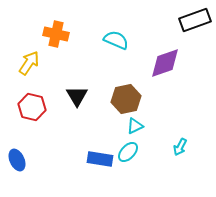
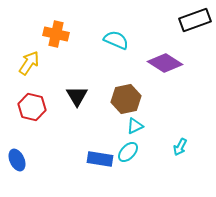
purple diamond: rotated 52 degrees clockwise
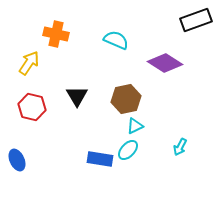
black rectangle: moved 1 px right
cyan ellipse: moved 2 px up
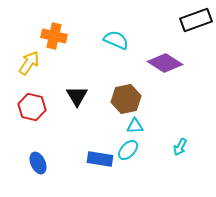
orange cross: moved 2 px left, 2 px down
cyan triangle: rotated 24 degrees clockwise
blue ellipse: moved 21 px right, 3 px down
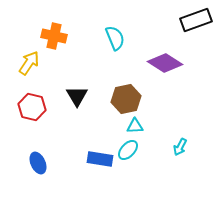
cyan semicircle: moved 1 px left, 2 px up; rotated 45 degrees clockwise
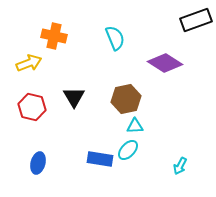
yellow arrow: rotated 35 degrees clockwise
black triangle: moved 3 px left, 1 px down
cyan arrow: moved 19 px down
blue ellipse: rotated 40 degrees clockwise
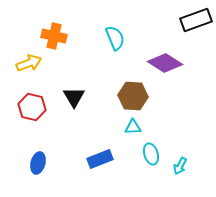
brown hexagon: moved 7 px right, 3 px up; rotated 16 degrees clockwise
cyan triangle: moved 2 px left, 1 px down
cyan ellipse: moved 23 px right, 4 px down; rotated 60 degrees counterclockwise
blue rectangle: rotated 30 degrees counterclockwise
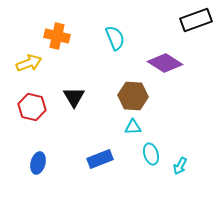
orange cross: moved 3 px right
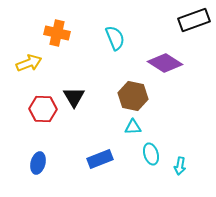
black rectangle: moved 2 px left
orange cross: moved 3 px up
brown hexagon: rotated 8 degrees clockwise
red hexagon: moved 11 px right, 2 px down; rotated 12 degrees counterclockwise
cyan arrow: rotated 18 degrees counterclockwise
